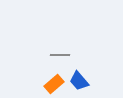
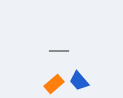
gray line: moved 1 px left, 4 px up
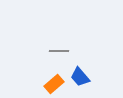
blue trapezoid: moved 1 px right, 4 px up
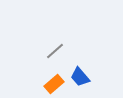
gray line: moved 4 px left; rotated 42 degrees counterclockwise
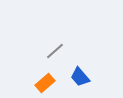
orange rectangle: moved 9 px left, 1 px up
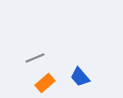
gray line: moved 20 px left, 7 px down; rotated 18 degrees clockwise
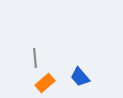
gray line: rotated 72 degrees counterclockwise
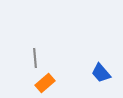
blue trapezoid: moved 21 px right, 4 px up
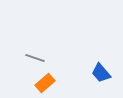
gray line: rotated 66 degrees counterclockwise
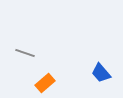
gray line: moved 10 px left, 5 px up
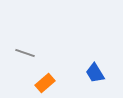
blue trapezoid: moved 6 px left; rotated 10 degrees clockwise
